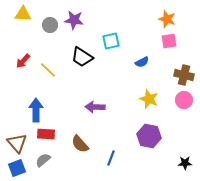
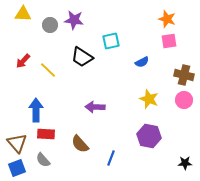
gray semicircle: rotated 91 degrees counterclockwise
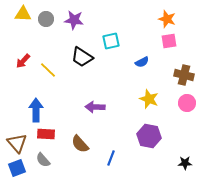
gray circle: moved 4 px left, 6 px up
pink circle: moved 3 px right, 3 px down
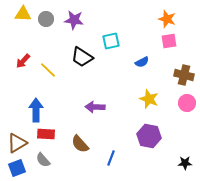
brown triangle: rotated 40 degrees clockwise
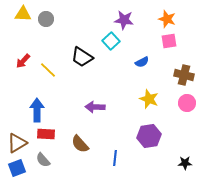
purple star: moved 50 px right
cyan square: rotated 30 degrees counterclockwise
blue arrow: moved 1 px right
purple hexagon: rotated 20 degrees counterclockwise
blue line: moved 4 px right; rotated 14 degrees counterclockwise
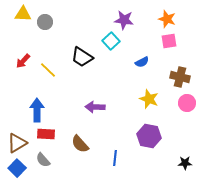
gray circle: moved 1 px left, 3 px down
brown cross: moved 4 px left, 2 px down
purple hexagon: rotated 20 degrees clockwise
blue square: rotated 24 degrees counterclockwise
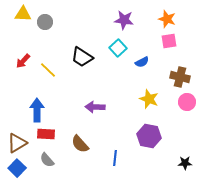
cyan square: moved 7 px right, 7 px down
pink circle: moved 1 px up
gray semicircle: moved 4 px right
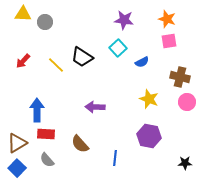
yellow line: moved 8 px right, 5 px up
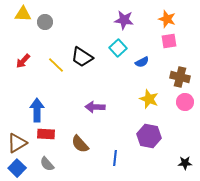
pink circle: moved 2 px left
gray semicircle: moved 4 px down
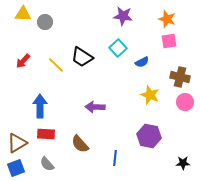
purple star: moved 1 px left, 4 px up
yellow star: moved 1 px right, 4 px up
blue arrow: moved 3 px right, 4 px up
black star: moved 2 px left
blue square: moved 1 px left; rotated 24 degrees clockwise
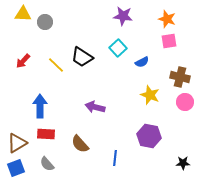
purple arrow: rotated 12 degrees clockwise
